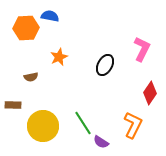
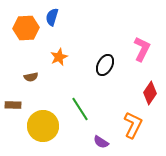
blue semicircle: moved 2 px right, 1 px down; rotated 84 degrees counterclockwise
green line: moved 3 px left, 14 px up
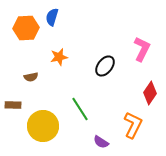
orange star: rotated 12 degrees clockwise
black ellipse: moved 1 px down; rotated 10 degrees clockwise
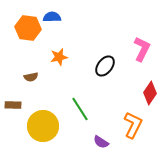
blue semicircle: rotated 72 degrees clockwise
orange hexagon: moved 2 px right; rotated 10 degrees clockwise
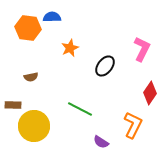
orange star: moved 11 px right, 9 px up; rotated 12 degrees counterclockwise
green line: rotated 30 degrees counterclockwise
yellow circle: moved 9 px left
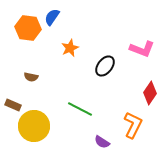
blue semicircle: rotated 54 degrees counterclockwise
pink L-shape: rotated 85 degrees clockwise
brown semicircle: rotated 24 degrees clockwise
brown rectangle: rotated 21 degrees clockwise
purple semicircle: moved 1 px right
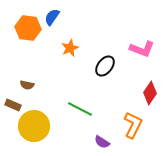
brown semicircle: moved 4 px left, 8 px down
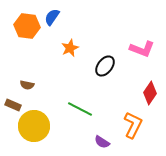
orange hexagon: moved 1 px left, 2 px up
